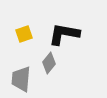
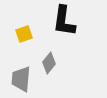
black L-shape: moved 13 px up; rotated 92 degrees counterclockwise
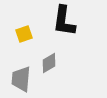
gray diamond: rotated 20 degrees clockwise
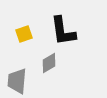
black L-shape: moved 1 px left, 10 px down; rotated 16 degrees counterclockwise
gray trapezoid: moved 4 px left, 2 px down
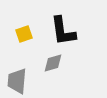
gray diamond: moved 4 px right; rotated 15 degrees clockwise
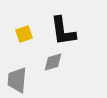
gray diamond: moved 1 px up
gray trapezoid: moved 1 px up
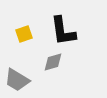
gray trapezoid: rotated 64 degrees counterclockwise
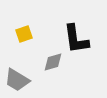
black L-shape: moved 13 px right, 8 px down
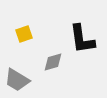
black L-shape: moved 6 px right
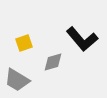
yellow square: moved 9 px down
black L-shape: rotated 32 degrees counterclockwise
